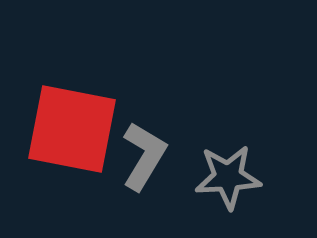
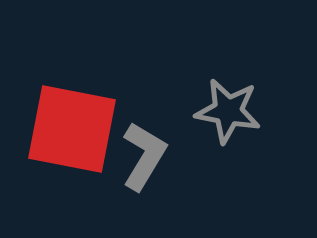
gray star: moved 66 px up; rotated 14 degrees clockwise
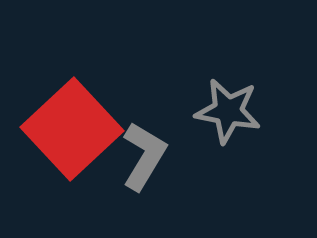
red square: rotated 36 degrees clockwise
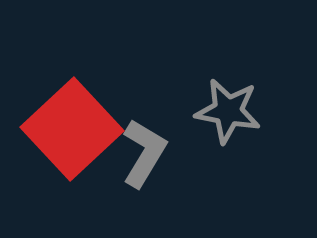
gray L-shape: moved 3 px up
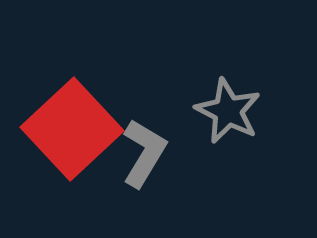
gray star: rotated 16 degrees clockwise
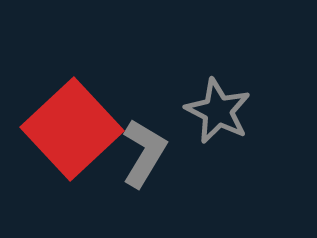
gray star: moved 10 px left
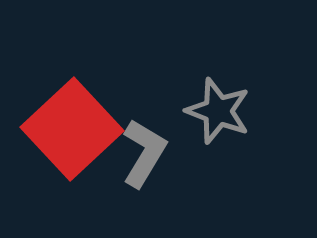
gray star: rotated 6 degrees counterclockwise
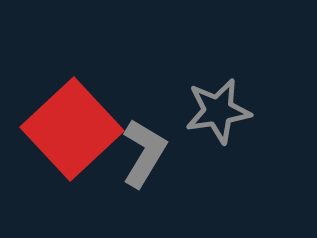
gray star: rotated 30 degrees counterclockwise
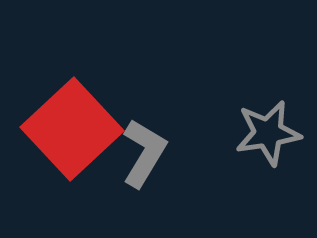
gray star: moved 50 px right, 22 px down
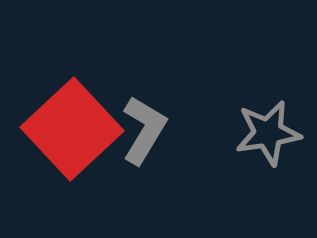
gray L-shape: moved 23 px up
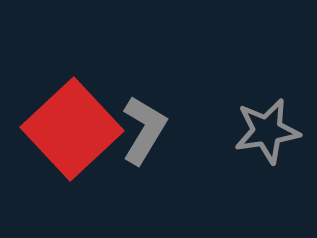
gray star: moved 1 px left, 2 px up
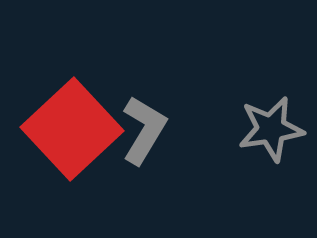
gray star: moved 4 px right, 2 px up
